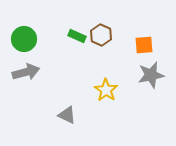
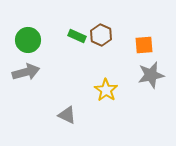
green circle: moved 4 px right, 1 px down
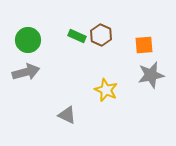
yellow star: rotated 10 degrees counterclockwise
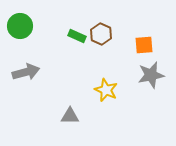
brown hexagon: moved 1 px up
green circle: moved 8 px left, 14 px up
gray triangle: moved 3 px right, 1 px down; rotated 24 degrees counterclockwise
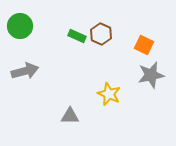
orange square: rotated 30 degrees clockwise
gray arrow: moved 1 px left, 1 px up
yellow star: moved 3 px right, 4 px down
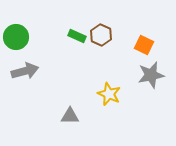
green circle: moved 4 px left, 11 px down
brown hexagon: moved 1 px down
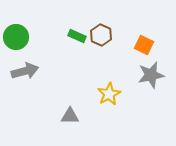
yellow star: rotated 20 degrees clockwise
